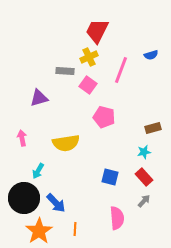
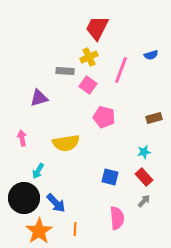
red trapezoid: moved 3 px up
brown rectangle: moved 1 px right, 10 px up
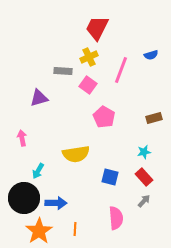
gray rectangle: moved 2 px left
pink pentagon: rotated 15 degrees clockwise
yellow semicircle: moved 10 px right, 11 px down
blue arrow: rotated 45 degrees counterclockwise
pink semicircle: moved 1 px left
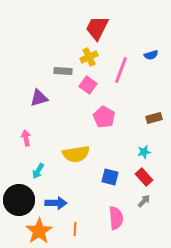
pink arrow: moved 4 px right
black circle: moved 5 px left, 2 px down
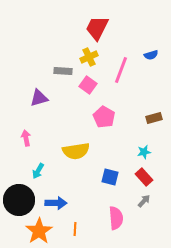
yellow semicircle: moved 3 px up
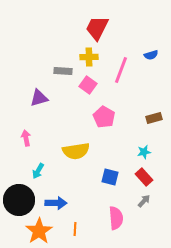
yellow cross: rotated 24 degrees clockwise
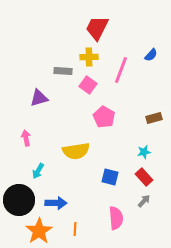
blue semicircle: rotated 32 degrees counterclockwise
